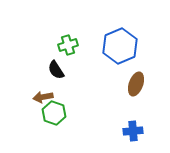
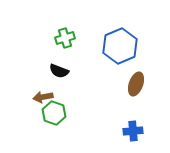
green cross: moved 3 px left, 7 px up
black semicircle: moved 3 px right, 1 px down; rotated 36 degrees counterclockwise
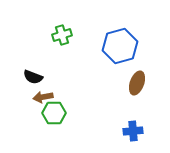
green cross: moved 3 px left, 3 px up
blue hexagon: rotated 8 degrees clockwise
black semicircle: moved 26 px left, 6 px down
brown ellipse: moved 1 px right, 1 px up
green hexagon: rotated 20 degrees counterclockwise
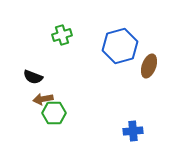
brown ellipse: moved 12 px right, 17 px up
brown arrow: moved 2 px down
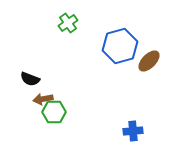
green cross: moved 6 px right, 12 px up; rotated 18 degrees counterclockwise
brown ellipse: moved 5 px up; rotated 25 degrees clockwise
black semicircle: moved 3 px left, 2 px down
green hexagon: moved 1 px up
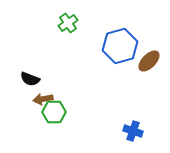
blue cross: rotated 24 degrees clockwise
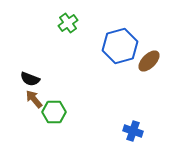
brown arrow: moved 9 px left; rotated 60 degrees clockwise
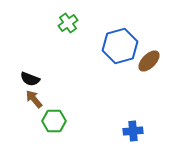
green hexagon: moved 9 px down
blue cross: rotated 24 degrees counterclockwise
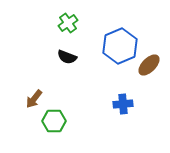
blue hexagon: rotated 8 degrees counterclockwise
brown ellipse: moved 4 px down
black semicircle: moved 37 px right, 22 px up
brown arrow: rotated 102 degrees counterclockwise
blue cross: moved 10 px left, 27 px up
